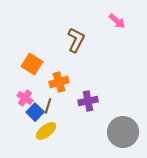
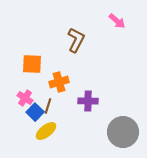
orange square: rotated 30 degrees counterclockwise
purple cross: rotated 12 degrees clockwise
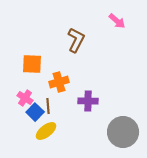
brown line: rotated 21 degrees counterclockwise
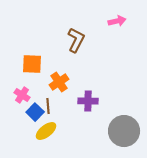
pink arrow: rotated 54 degrees counterclockwise
orange cross: rotated 18 degrees counterclockwise
pink cross: moved 3 px left, 3 px up
gray circle: moved 1 px right, 1 px up
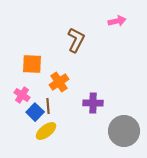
purple cross: moved 5 px right, 2 px down
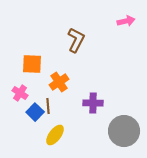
pink arrow: moved 9 px right
pink cross: moved 2 px left, 2 px up
yellow ellipse: moved 9 px right, 4 px down; rotated 15 degrees counterclockwise
